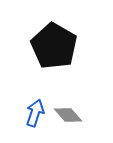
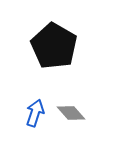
gray diamond: moved 3 px right, 2 px up
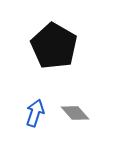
gray diamond: moved 4 px right
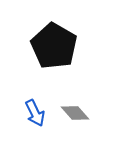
blue arrow: rotated 136 degrees clockwise
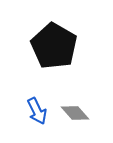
blue arrow: moved 2 px right, 2 px up
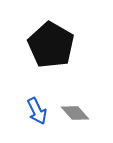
black pentagon: moved 3 px left, 1 px up
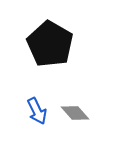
black pentagon: moved 1 px left, 1 px up
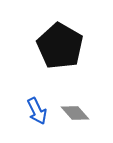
black pentagon: moved 10 px right, 2 px down
